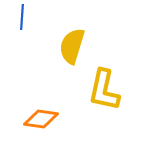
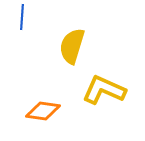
yellow L-shape: rotated 102 degrees clockwise
orange diamond: moved 2 px right, 8 px up
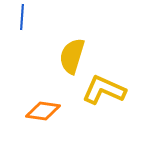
yellow semicircle: moved 10 px down
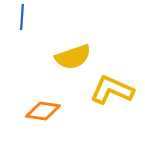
yellow semicircle: moved 1 px right, 1 px down; rotated 126 degrees counterclockwise
yellow L-shape: moved 8 px right
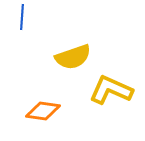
yellow L-shape: moved 1 px left
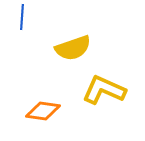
yellow semicircle: moved 9 px up
yellow L-shape: moved 7 px left
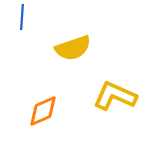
yellow L-shape: moved 11 px right, 6 px down
orange diamond: rotated 32 degrees counterclockwise
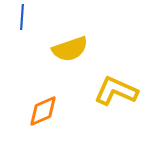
yellow semicircle: moved 3 px left, 1 px down
yellow L-shape: moved 1 px right, 5 px up
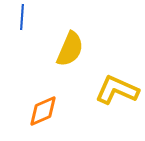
yellow semicircle: rotated 48 degrees counterclockwise
yellow L-shape: moved 1 px right, 1 px up
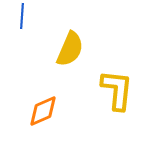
blue line: moved 1 px up
yellow L-shape: rotated 72 degrees clockwise
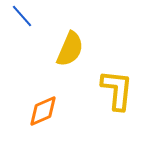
blue line: rotated 45 degrees counterclockwise
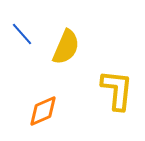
blue line: moved 18 px down
yellow semicircle: moved 4 px left, 2 px up
